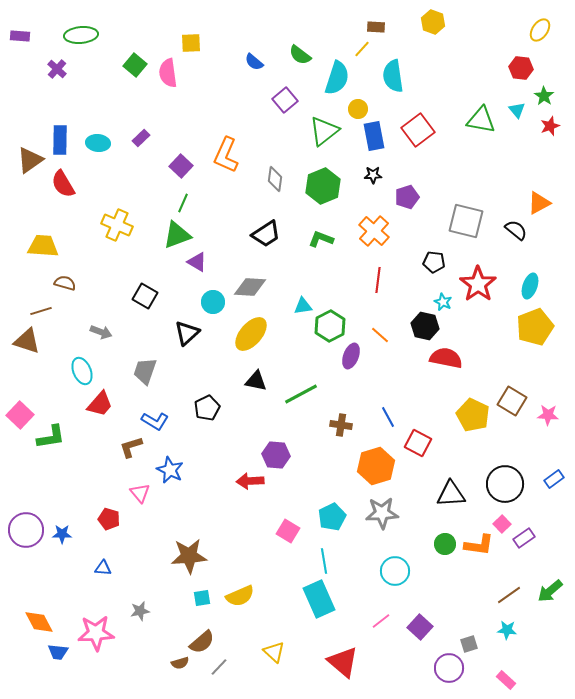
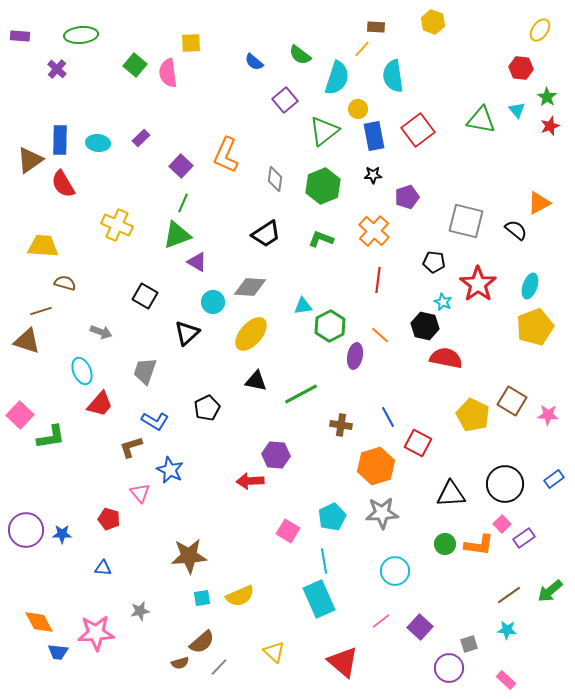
green star at (544, 96): moved 3 px right, 1 px down
purple ellipse at (351, 356): moved 4 px right; rotated 10 degrees counterclockwise
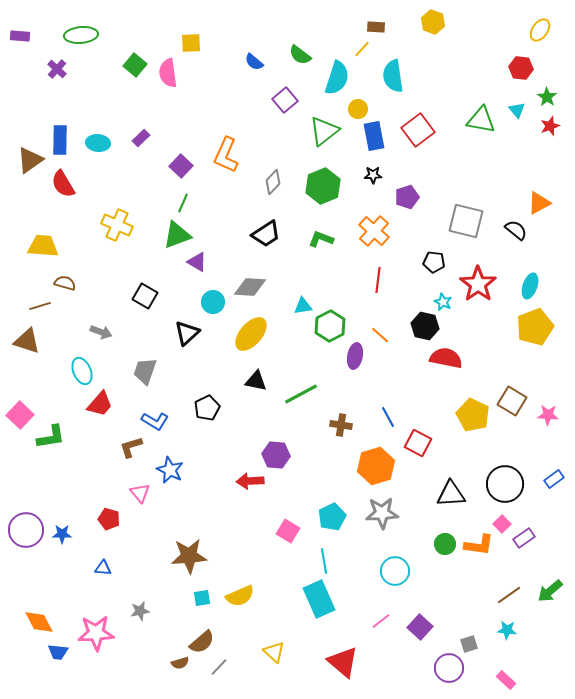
gray diamond at (275, 179): moved 2 px left, 3 px down; rotated 35 degrees clockwise
brown line at (41, 311): moved 1 px left, 5 px up
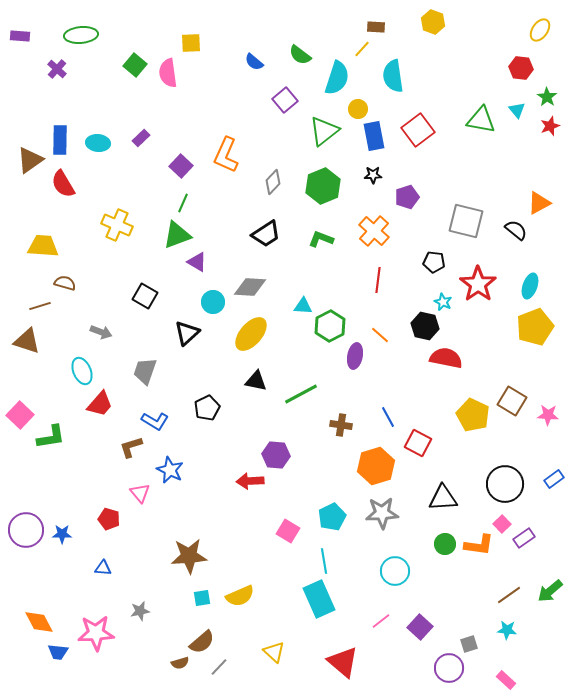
cyan triangle at (303, 306): rotated 12 degrees clockwise
black triangle at (451, 494): moved 8 px left, 4 px down
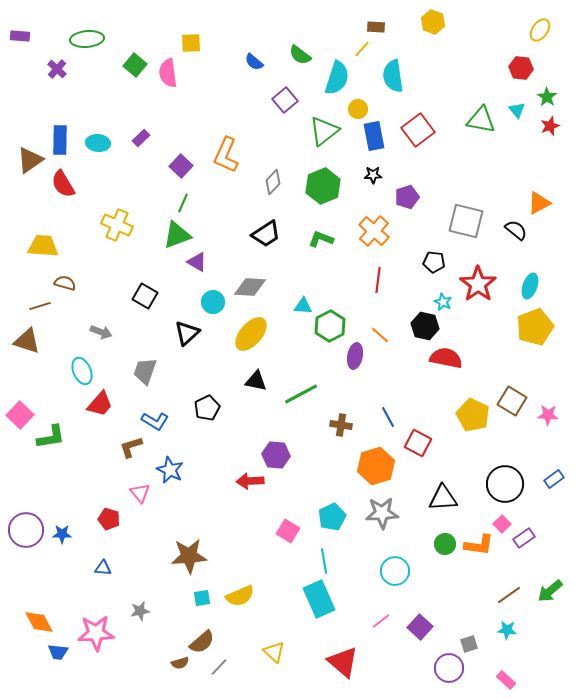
green ellipse at (81, 35): moved 6 px right, 4 px down
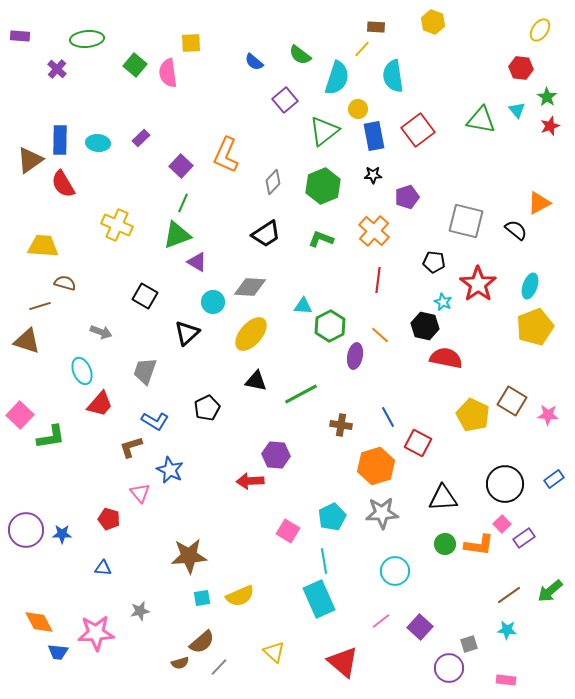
pink rectangle at (506, 680): rotated 36 degrees counterclockwise
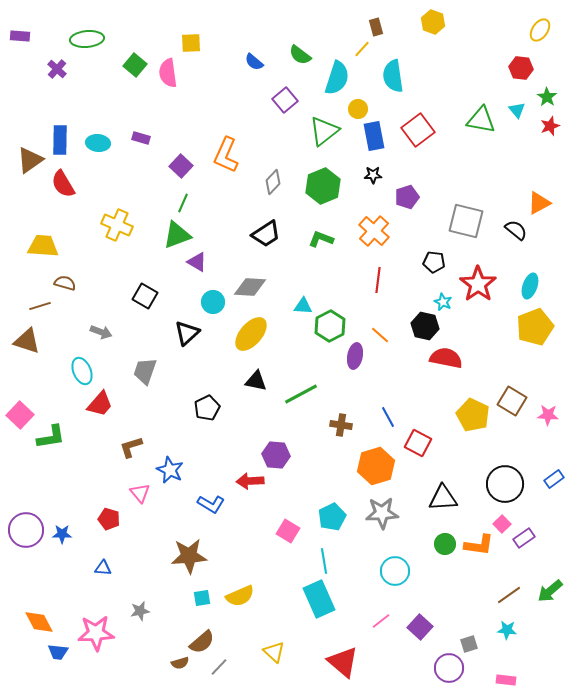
brown rectangle at (376, 27): rotated 72 degrees clockwise
purple rectangle at (141, 138): rotated 60 degrees clockwise
blue L-shape at (155, 421): moved 56 px right, 83 px down
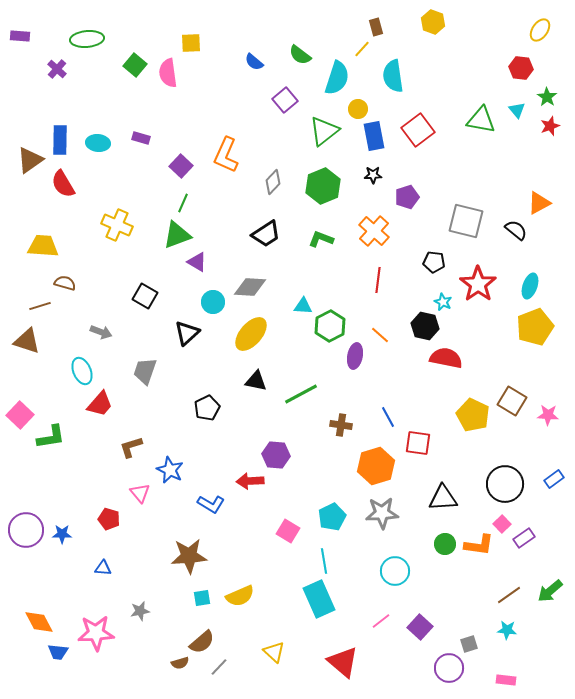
red square at (418, 443): rotated 20 degrees counterclockwise
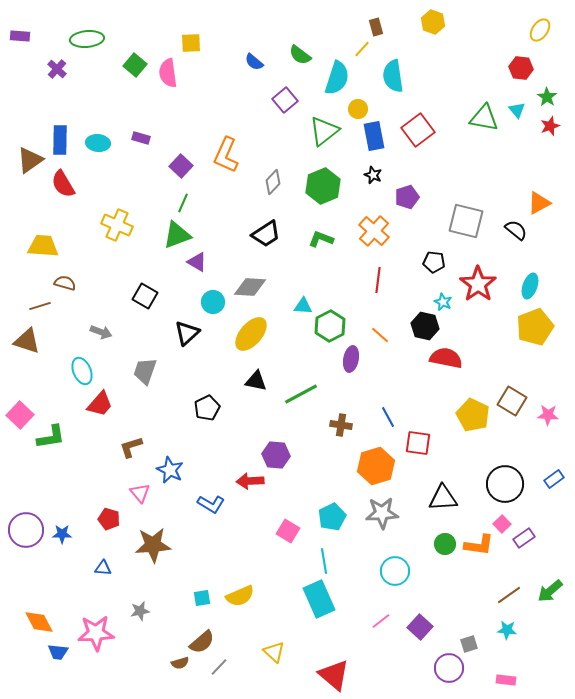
green triangle at (481, 120): moved 3 px right, 2 px up
black star at (373, 175): rotated 24 degrees clockwise
purple ellipse at (355, 356): moved 4 px left, 3 px down
brown star at (189, 556): moved 36 px left, 11 px up
red triangle at (343, 662): moved 9 px left, 13 px down
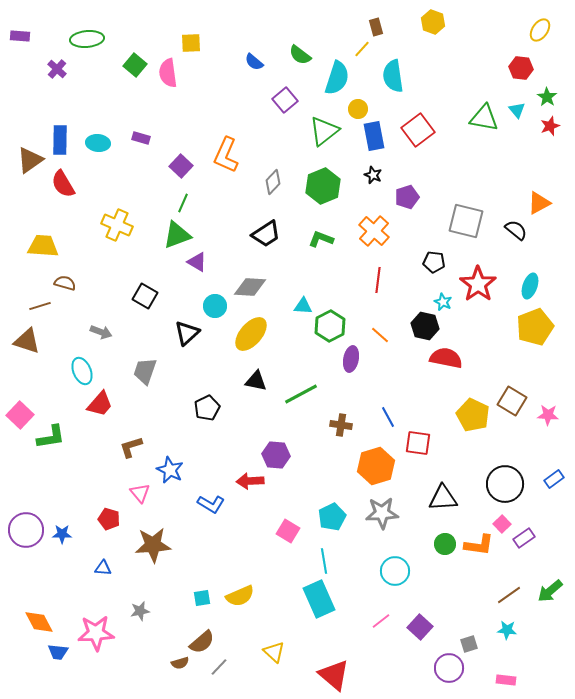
cyan circle at (213, 302): moved 2 px right, 4 px down
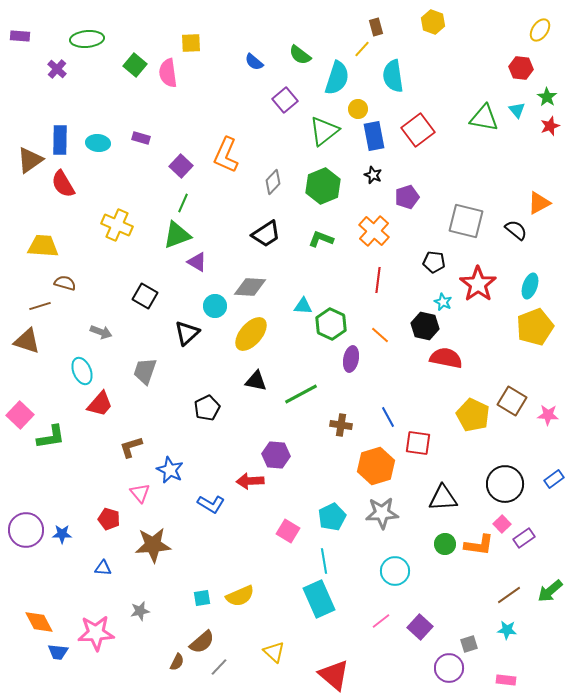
green hexagon at (330, 326): moved 1 px right, 2 px up; rotated 8 degrees counterclockwise
brown semicircle at (180, 663): moved 3 px left, 1 px up; rotated 48 degrees counterclockwise
